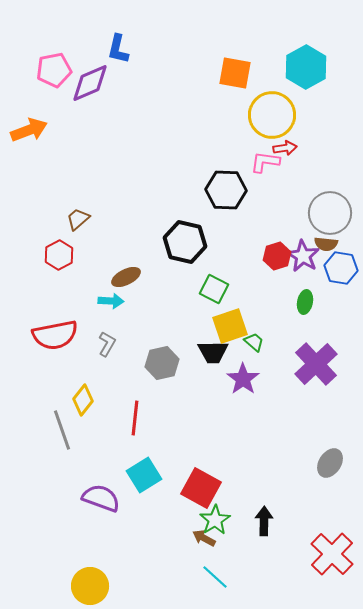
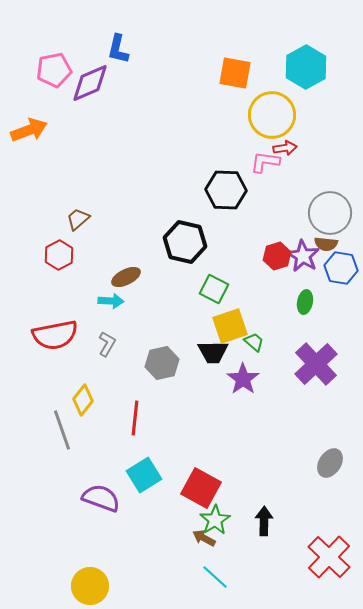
red cross at (332, 554): moved 3 px left, 3 px down
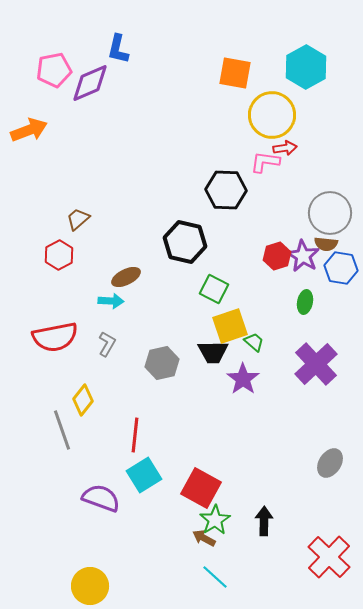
red semicircle at (55, 335): moved 2 px down
red line at (135, 418): moved 17 px down
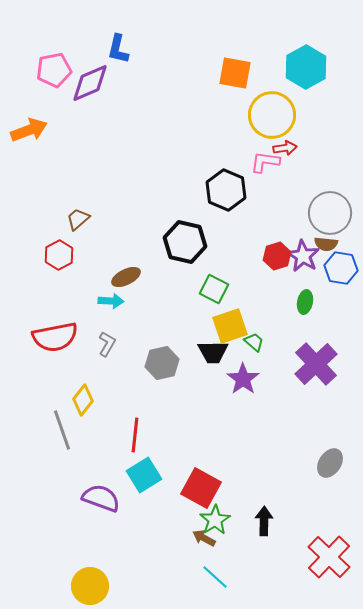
black hexagon at (226, 190): rotated 21 degrees clockwise
